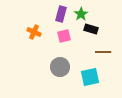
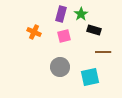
black rectangle: moved 3 px right, 1 px down
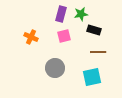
green star: rotated 24 degrees clockwise
orange cross: moved 3 px left, 5 px down
brown line: moved 5 px left
gray circle: moved 5 px left, 1 px down
cyan square: moved 2 px right
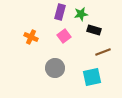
purple rectangle: moved 1 px left, 2 px up
pink square: rotated 24 degrees counterclockwise
brown line: moved 5 px right; rotated 21 degrees counterclockwise
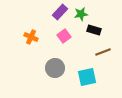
purple rectangle: rotated 28 degrees clockwise
cyan square: moved 5 px left
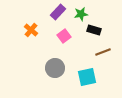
purple rectangle: moved 2 px left
orange cross: moved 7 px up; rotated 16 degrees clockwise
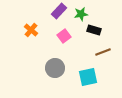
purple rectangle: moved 1 px right, 1 px up
cyan square: moved 1 px right
